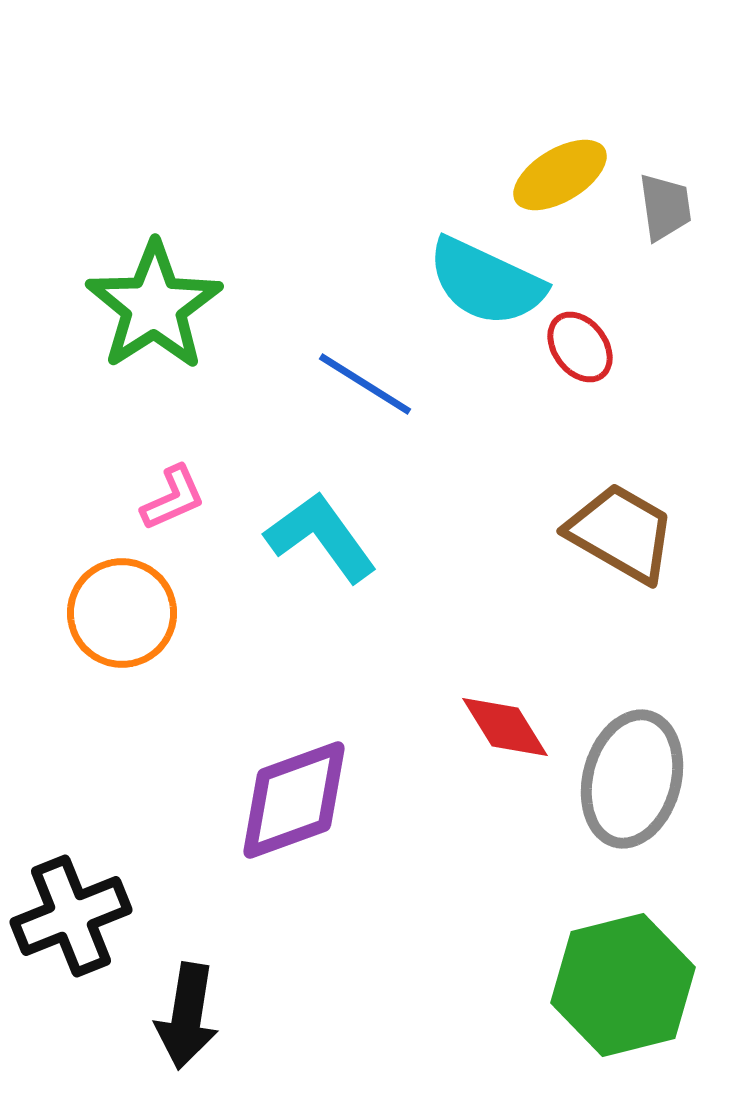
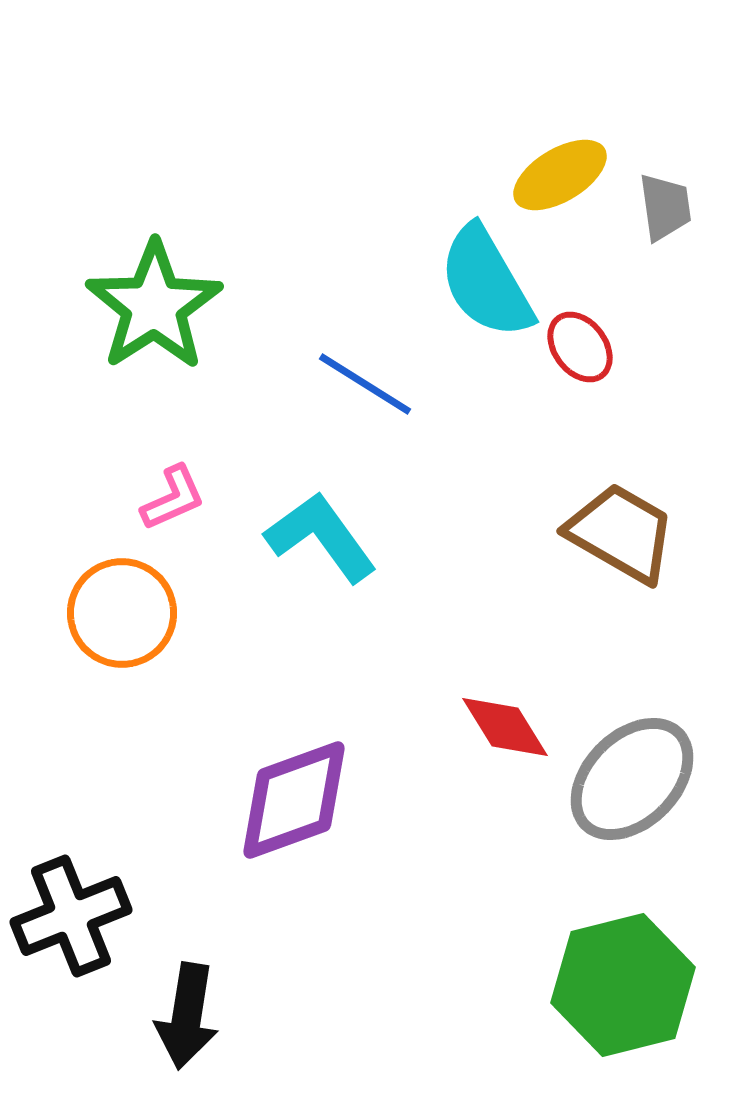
cyan semicircle: rotated 35 degrees clockwise
gray ellipse: rotated 30 degrees clockwise
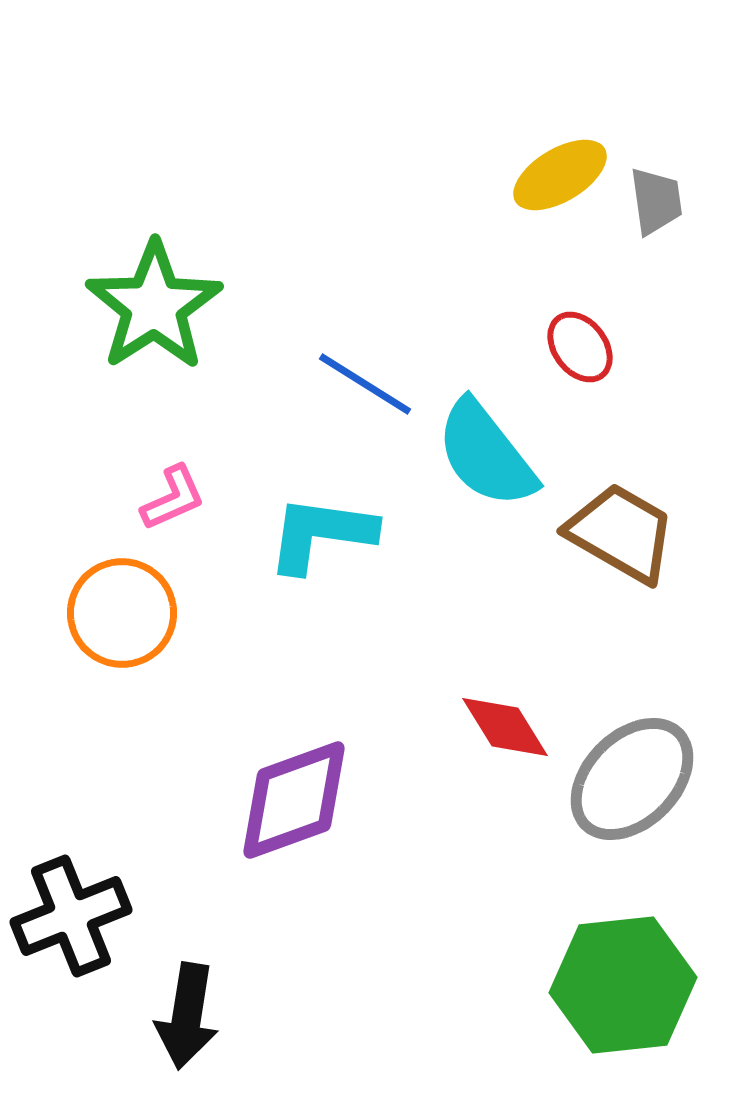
gray trapezoid: moved 9 px left, 6 px up
cyan semicircle: moved 172 px down; rotated 8 degrees counterclockwise
cyan L-shape: moved 3 px up; rotated 46 degrees counterclockwise
green hexagon: rotated 8 degrees clockwise
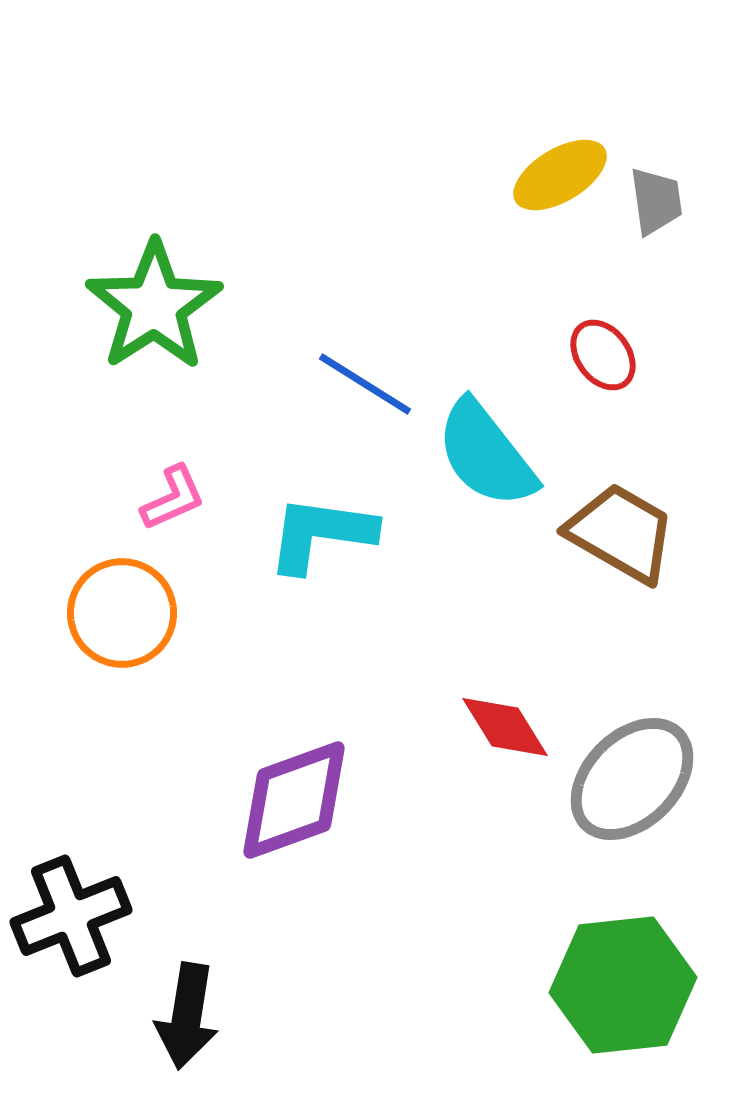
red ellipse: moved 23 px right, 8 px down
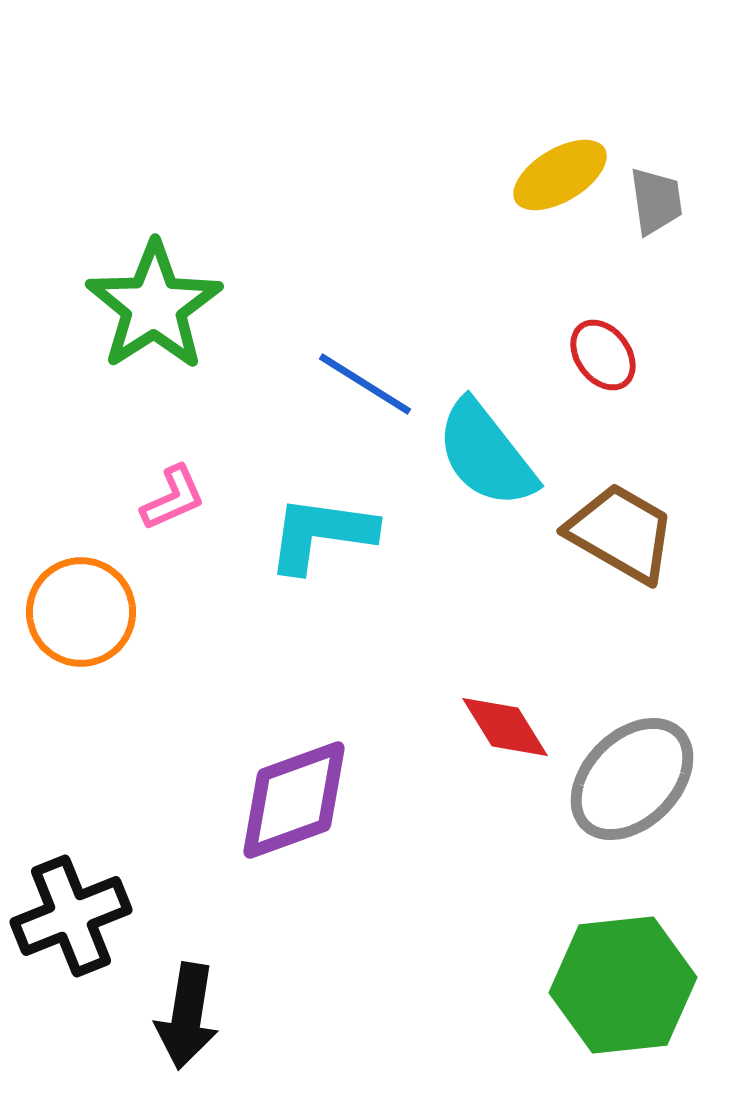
orange circle: moved 41 px left, 1 px up
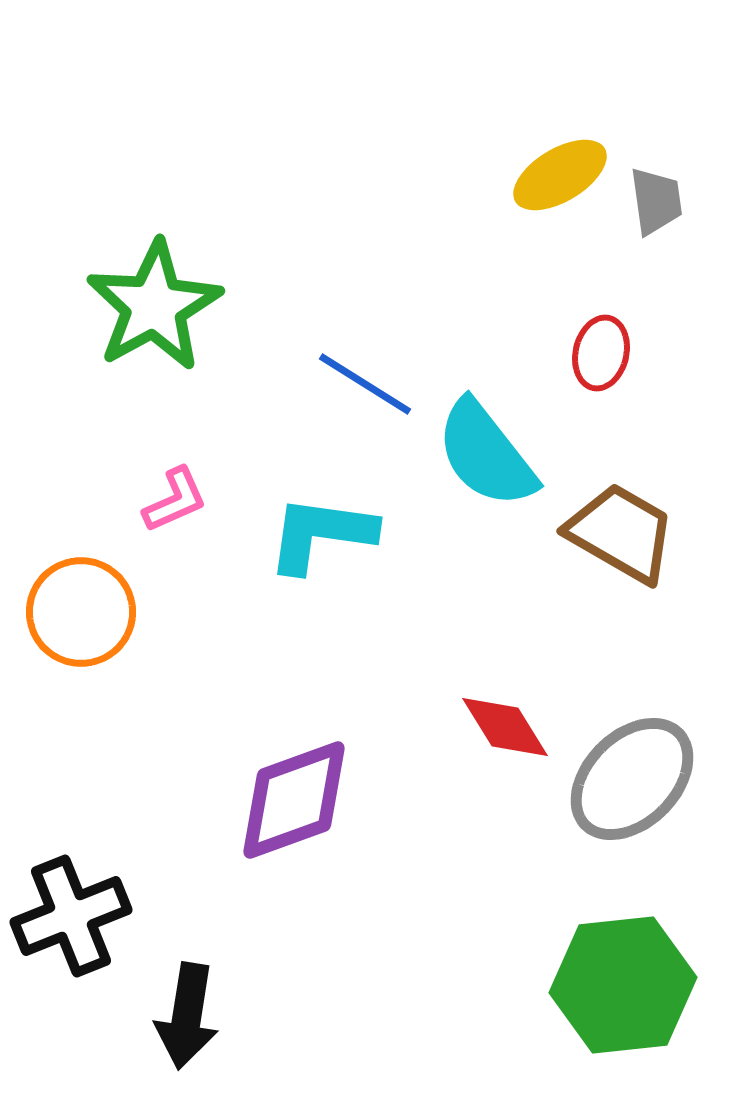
green star: rotated 4 degrees clockwise
red ellipse: moved 2 px left, 2 px up; rotated 50 degrees clockwise
pink L-shape: moved 2 px right, 2 px down
